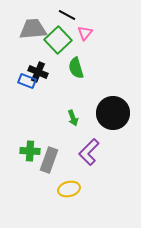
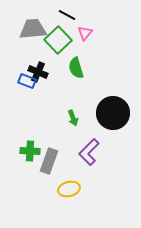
gray rectangle: moved 1 px down
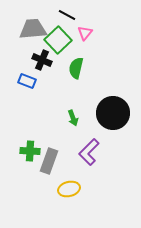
green semicircle: rotated 30 degrees clockwise
black cross: moved 4 px right, 12 px up
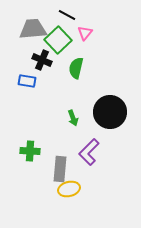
blue rectangle: rotated 12 degrees counterclockwise
black circle: moved 3 px left, 1 px up
gray rectangle: moved 11 px right, 8 px down; rotated 15 degrees counterclockwise
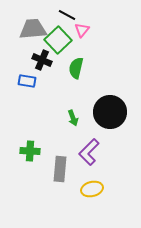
pink triangle: moved 3 px left, 3 px up
yellow ellipse: moved 23 px right
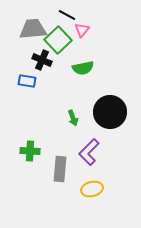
green semicircle: moved 7 px right; rotated 115 degrees counterclockwise
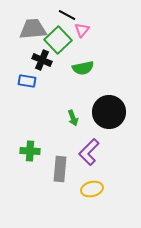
black circle: moved 1 px left
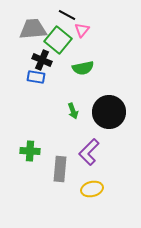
green square: rotated 8 degrees counterclockwise
blue rectangle: moved 9 px right, 4 px up
green arrow: moved 7 px up
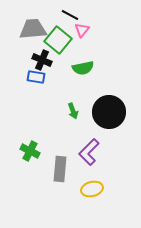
black line: moved 3 px right
green cross: rotated 24 degrees clockwise
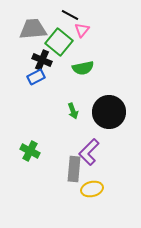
green square: moved 1 px right, 2 px down
blue rectangle: rotated 36 degrees counterclockwise
gray rectangle: moved 14 px right
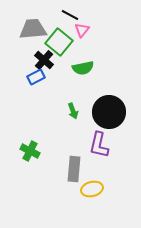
black cross: moved 2 px right; rotated 18 degrees clockwise
purple L-shape: moved 10 px right, 7 px up; rotated 32 degrees counterclockwise
